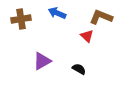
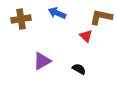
brown L-shape: rotated 10 degrees counterclockwise
red triangle: moved 1 px left
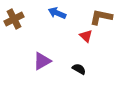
brown cross: moved 7 px left; rotated 18 degrees counterclockwise
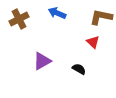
brown cross: moved 5 px right
red triangle: moved 7 px right, 6 px down
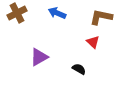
brown cross: moved 2 px left, 6 px up
purple triangle: moved 3 px left, 4 px up
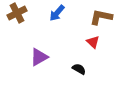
blue arrow: rotated 72 degrees counterclockwise
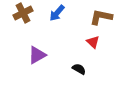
brown cross: moved 6 px right
purple triangle: moved 2 px left, 2 px up
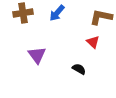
brown cross: rotated 18 degrees clockwise
purple triangle: rotated 36 degrees counterclockwise
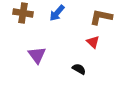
brown cross: rotated 18 degrees clockwise
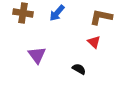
red triangle: moved 1 px right
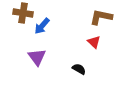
blue arrow: moved 15 px left, 13 px down
purple triangle: moved 2 px down
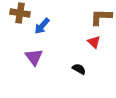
brown cross: moved 3 px left
brown L-shape: rotated 10 degrees counterclockwise
purple triangle: moved 3 px left
